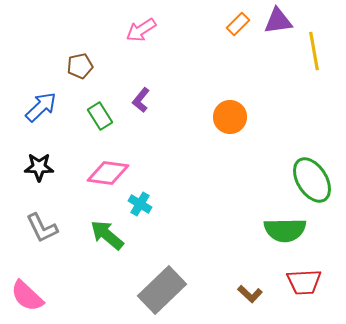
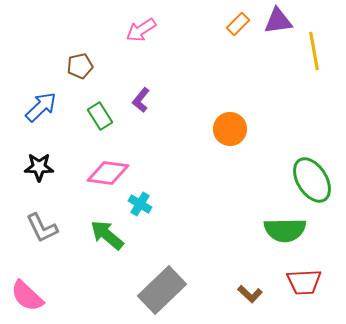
orange circle: moved 12 px down
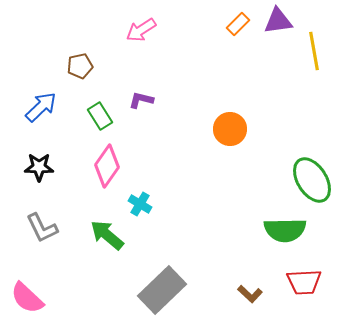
purple L-shape: rotated 65 degrees clockwise
pink diamond: moved 1 px left, 7 px up; rotated 63 degrees counterclockwise
pink semicircle: moved 2 px down
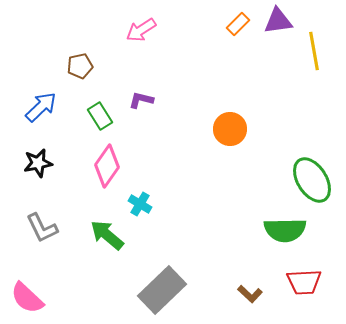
black star: moved 1 px left, 4 px up; rotated 12 degrees counterclockwise
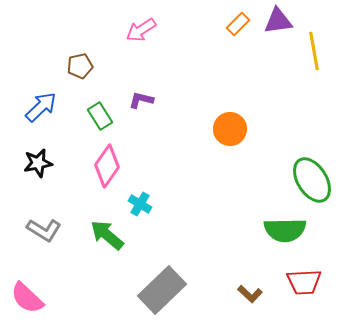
gray L-shape: moved 2 px right, 2 px down; rotated 32 degrees counterclockwise
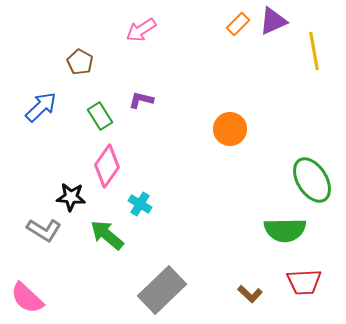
purple triangle: moved 5 px left; rotated 16 degrees counterclockwise
brown pentagon: moved 4 px up; rotated 30 degrees counterclockwise
black star: moved 33 px right, 34 px down; rotated 16 degrees clockwise
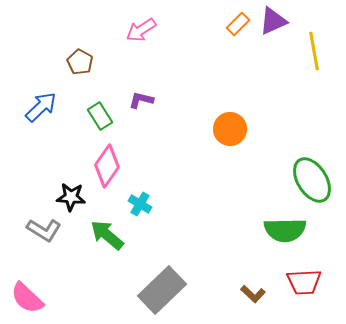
brown L-shape: moved 3 px right
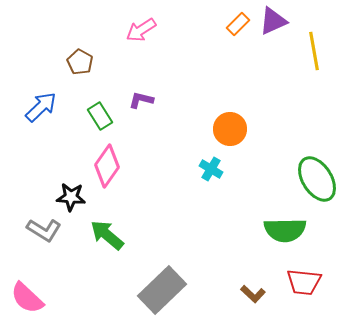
green ellipse: moved 5 px right, 1 px up
cyan cross: moved 71 px right, 35 px up
red trapezoid: rotated 9 degrees clockwise
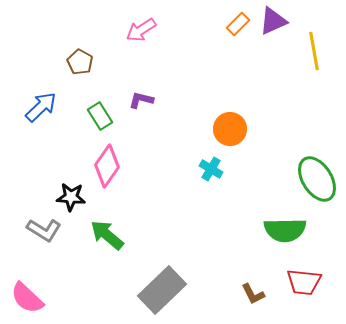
brown L-shape: rotated 20 degrees clockwise
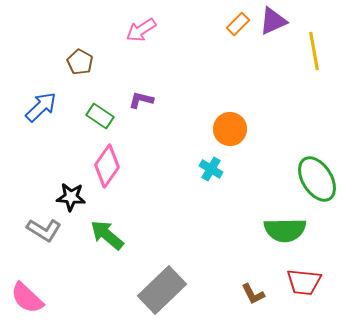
green rectangle: rotated 24 degrees counterclockwise
